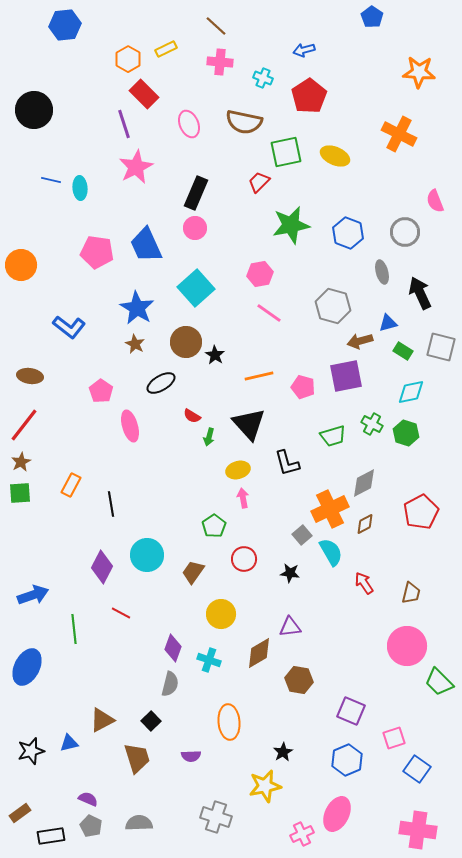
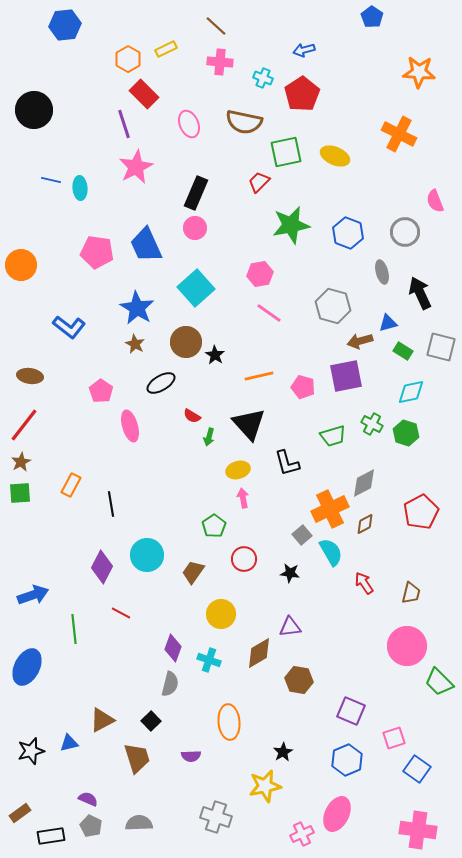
red pentagon at (309, 96): moved 7 px left, 2 px up
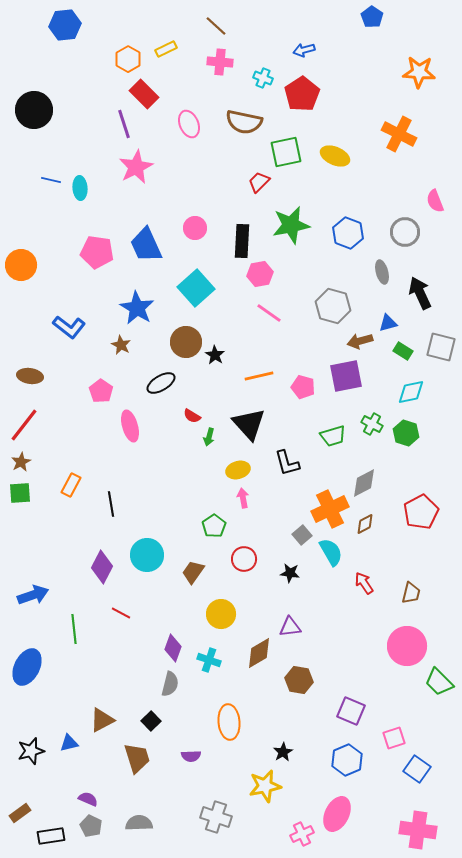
black rectangle at (196, 193): moved 46 px right, 48 px down; rotated 20 degrees counterclockwise
brown star at (135, 344): moved 14 px left, 1 px down
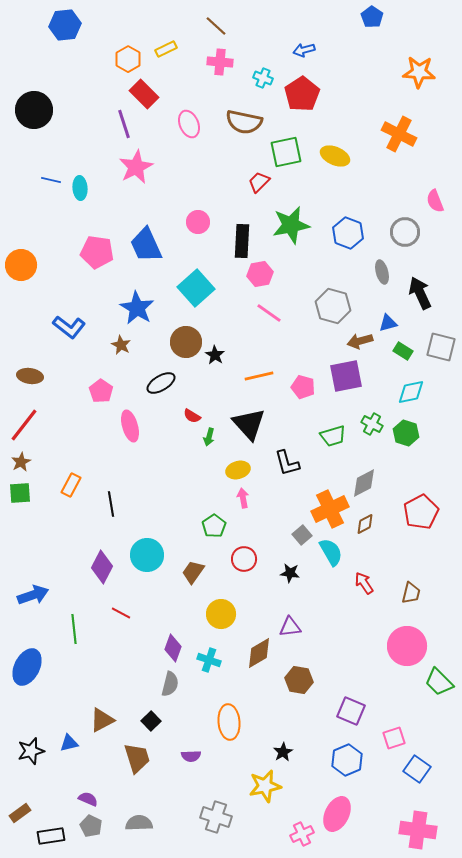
pink circle at (195, 228): moved 3 px right, 6 px up
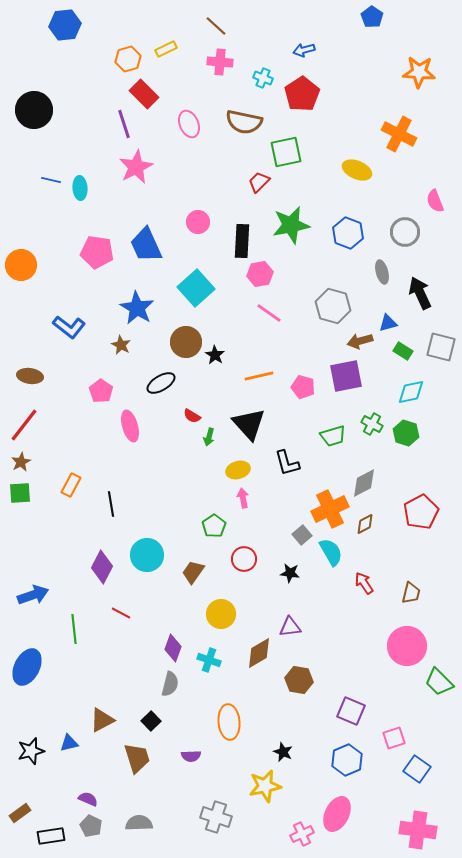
orange hexagon at (128, 59): rotated 15 degrees clockwise
yellow ellipse at (335, 156): moved 22 px right, 14 px down
black star at (283, 752): rotated 18 degrees counterclockwise
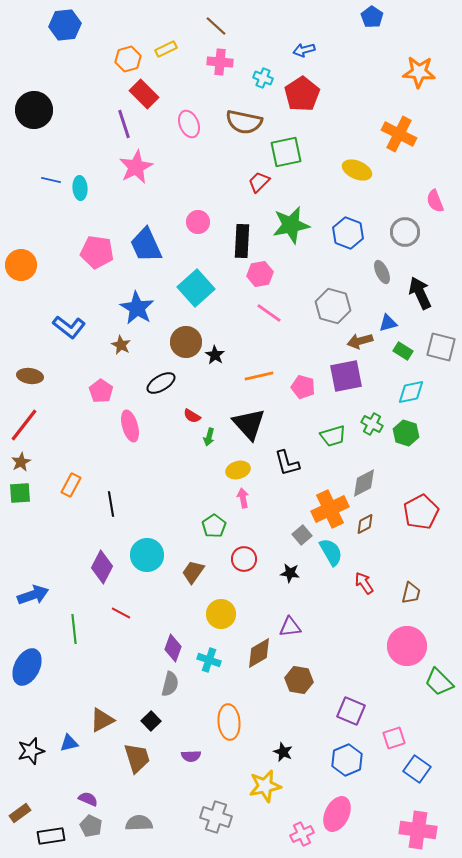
gray ellipse at (382, 272): rotated 10 degrees counterclockwise
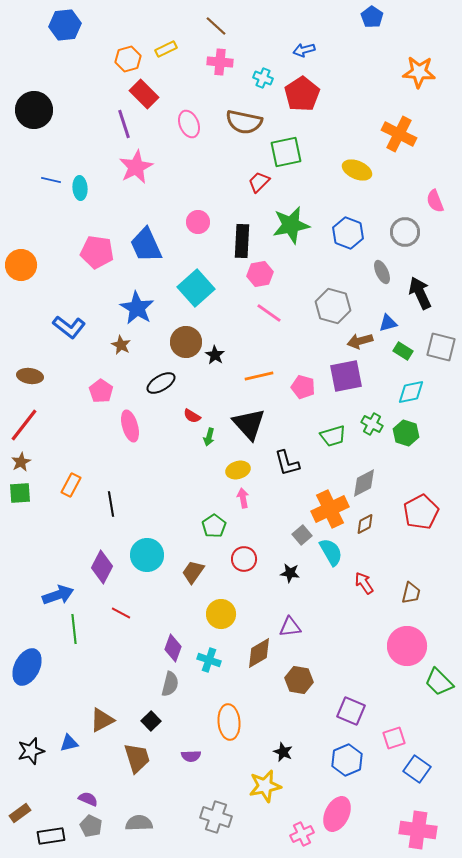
blue arrow at (33, 595): moved 25 px right
